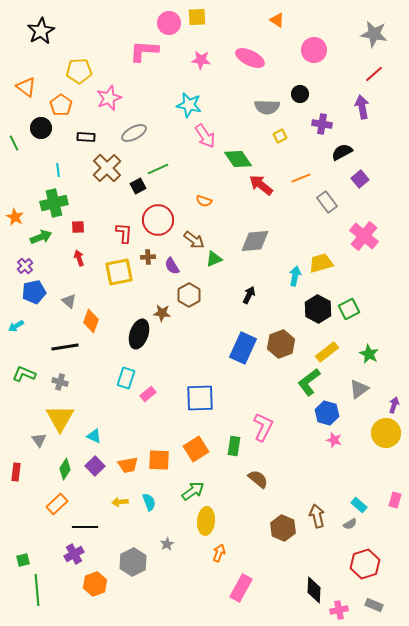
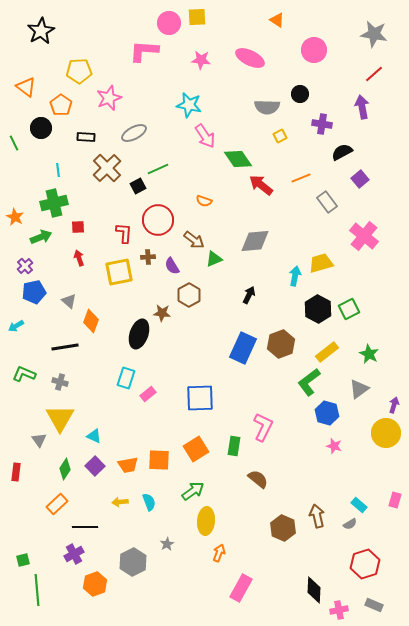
pink star at (334, 440): moved 6 px down
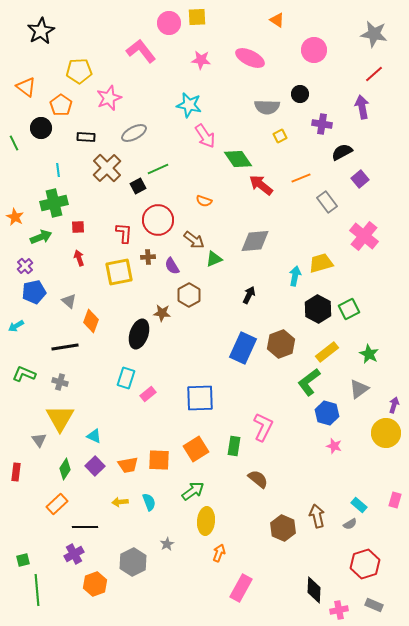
pink L-shape at (144, 51): moved 3 px left; rotated 48 degrees clockwise
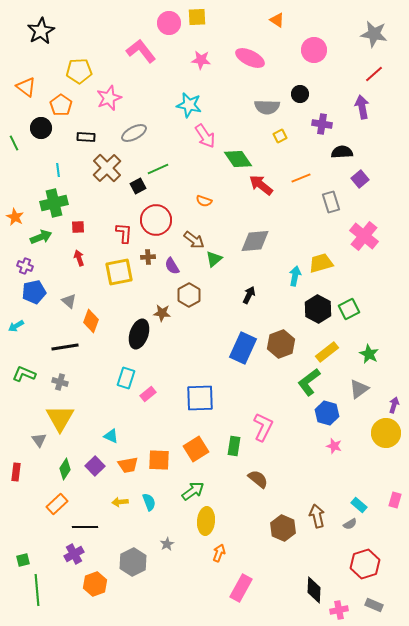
black semicircle at (342, 152): rotated 25 degrees clockwise
gray rectangle at (327, 202): moved 4 px right; rotated 20 degrees clockwise
red circle at (158, 220): moved 2 px left
green triangle at (214, 259): rotated 18 degrees counterclockwise
purple cross at (25, 266): rotated 28 degrees counterclockwise
cyan triangle at (94, 436): moved 17 px right
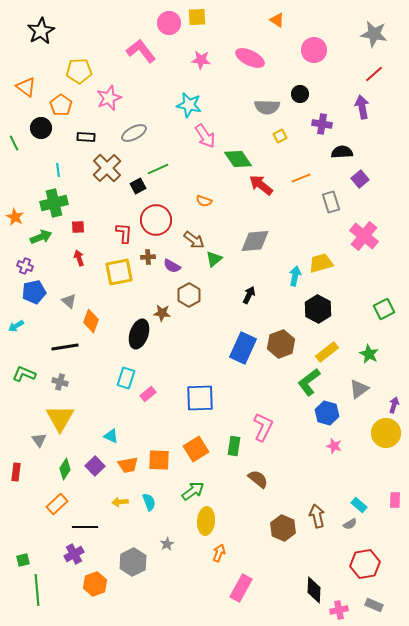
purple semicircle at (172, 266): rotated 30 degrees counterclockwise
green square at (349, 309): moved 35 px right
pink rectangle at (395, 500): rotated 14 degrees counterclockwise
red hexagon at (365, 564): rotated 8 degrees clockwise
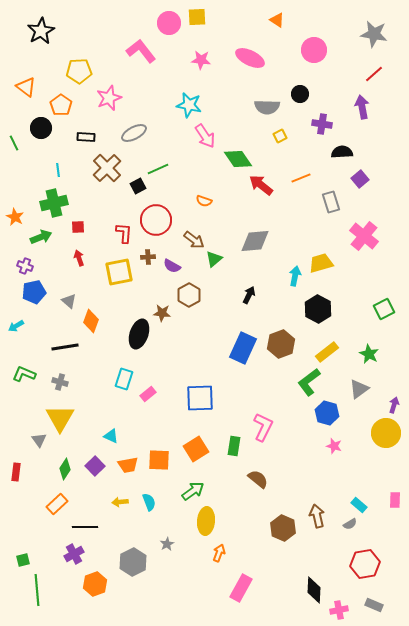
cyan rectangle at (126, 378): moved 2 px left, 1 px down
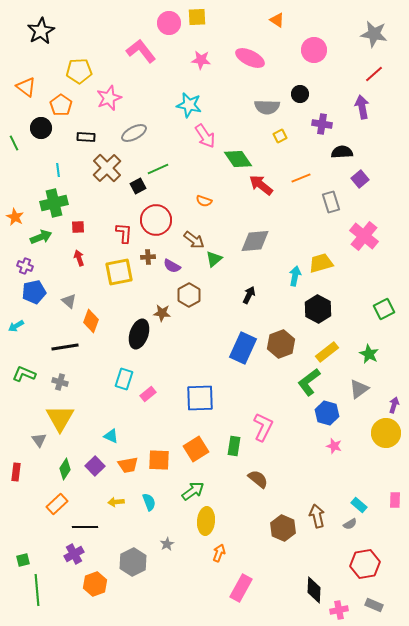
yellow arrow at (120, 502): moved 4 px left
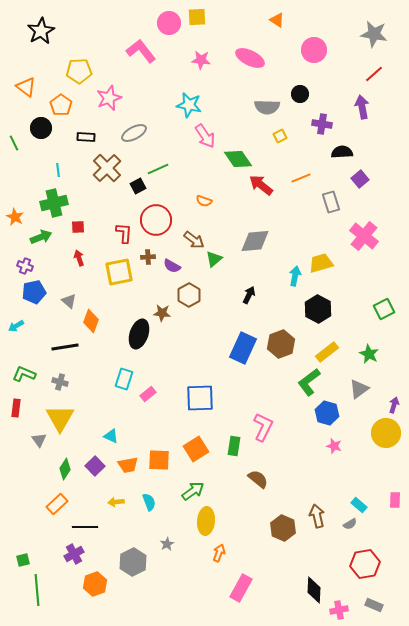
red rectangle at (16, 472): moved 64 px up
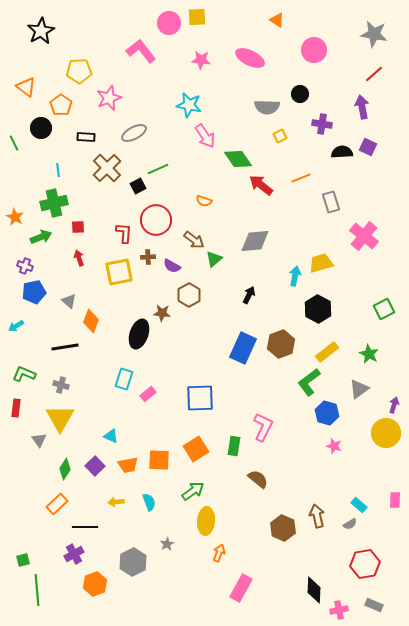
purple square at (360, 179): moved 8 px right, 32 px up; rotated 24 degrees counterclockwise
gray cross at (60, 382): moved 1 px right, 3 px down
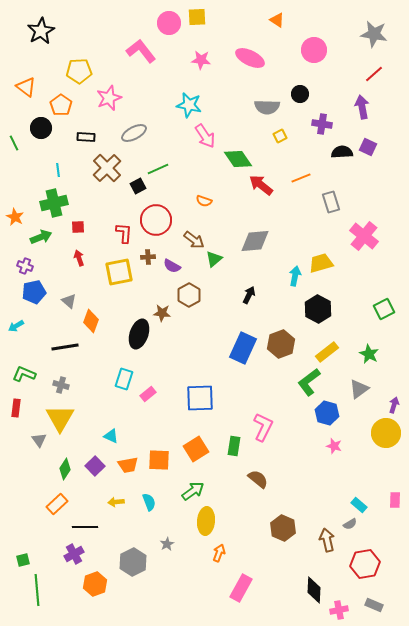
brown arrow at (317, 516): moved 10 px right, 24 px down
